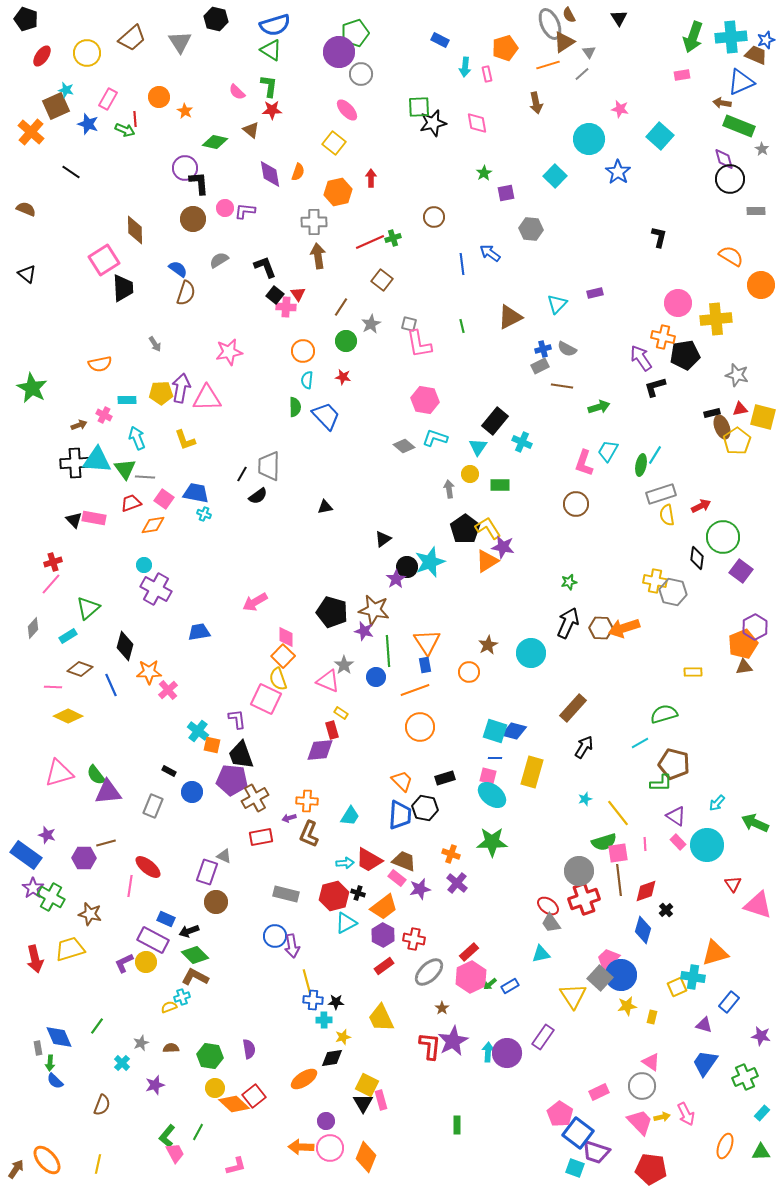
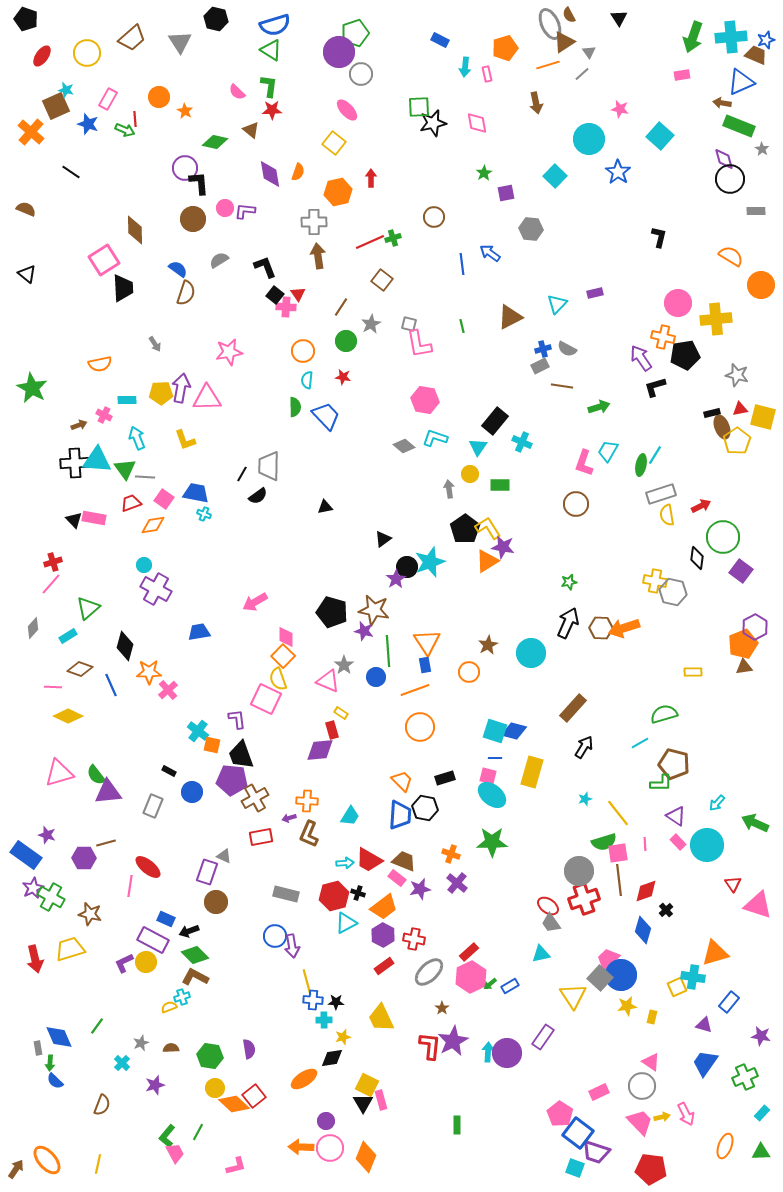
purple star at (33, 888): rotated 10 degrees clockwise
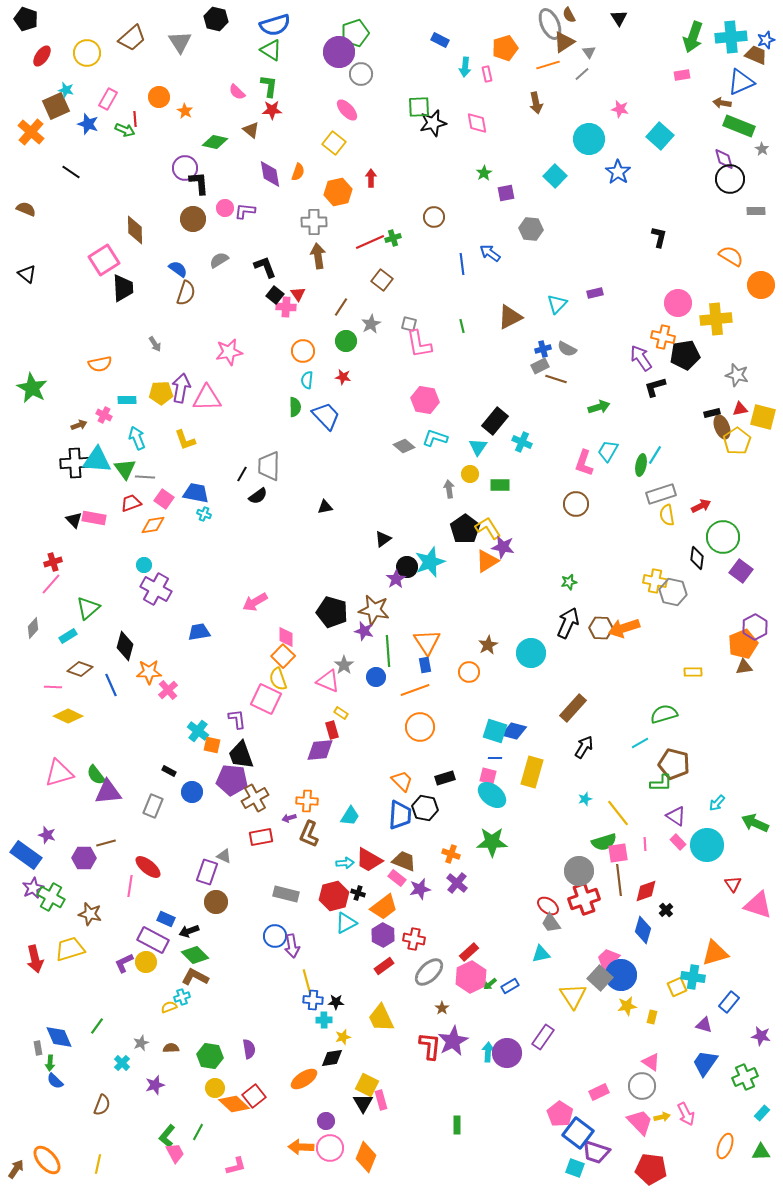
brown line at (562, 386): moved 6 px left, 7 px up; rotated 10 degrees clockwise
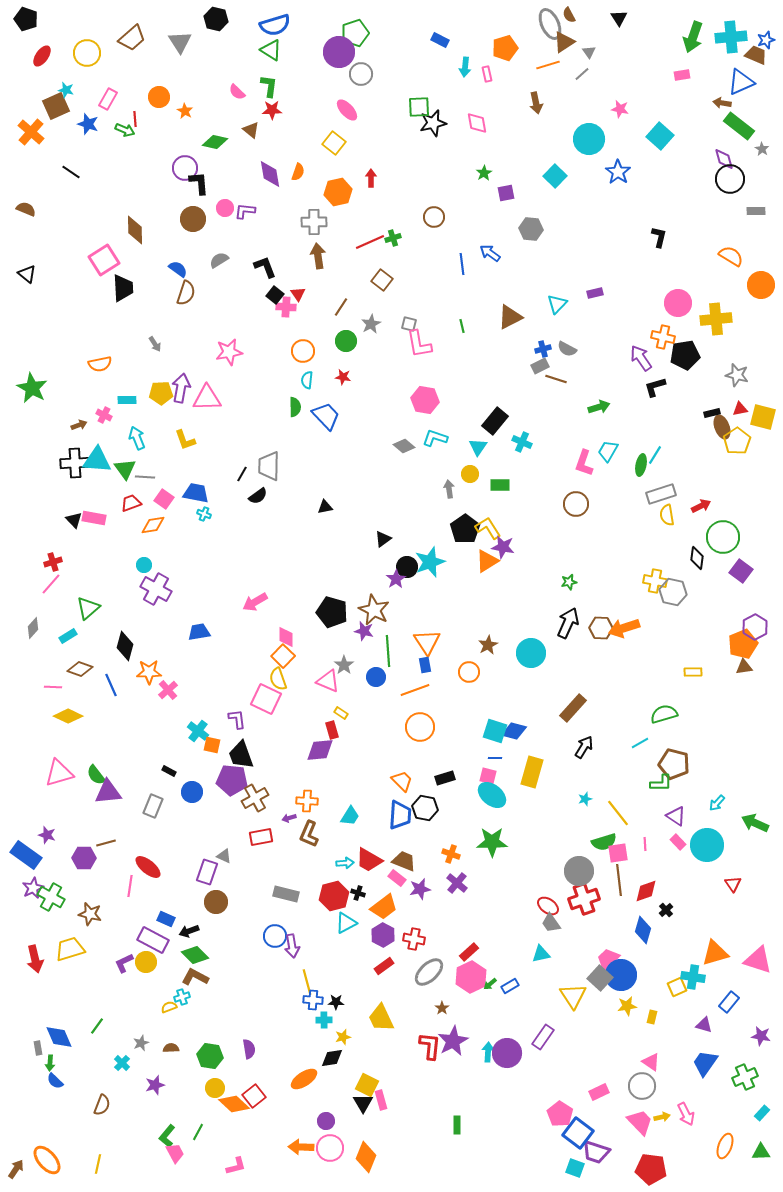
green rectangle at (739, 126): rotated 16 degrees clockwise
brown star at (374, 610): rotated 16 degrees clockwise
pink triangle at (758, 905): moved 55 px down
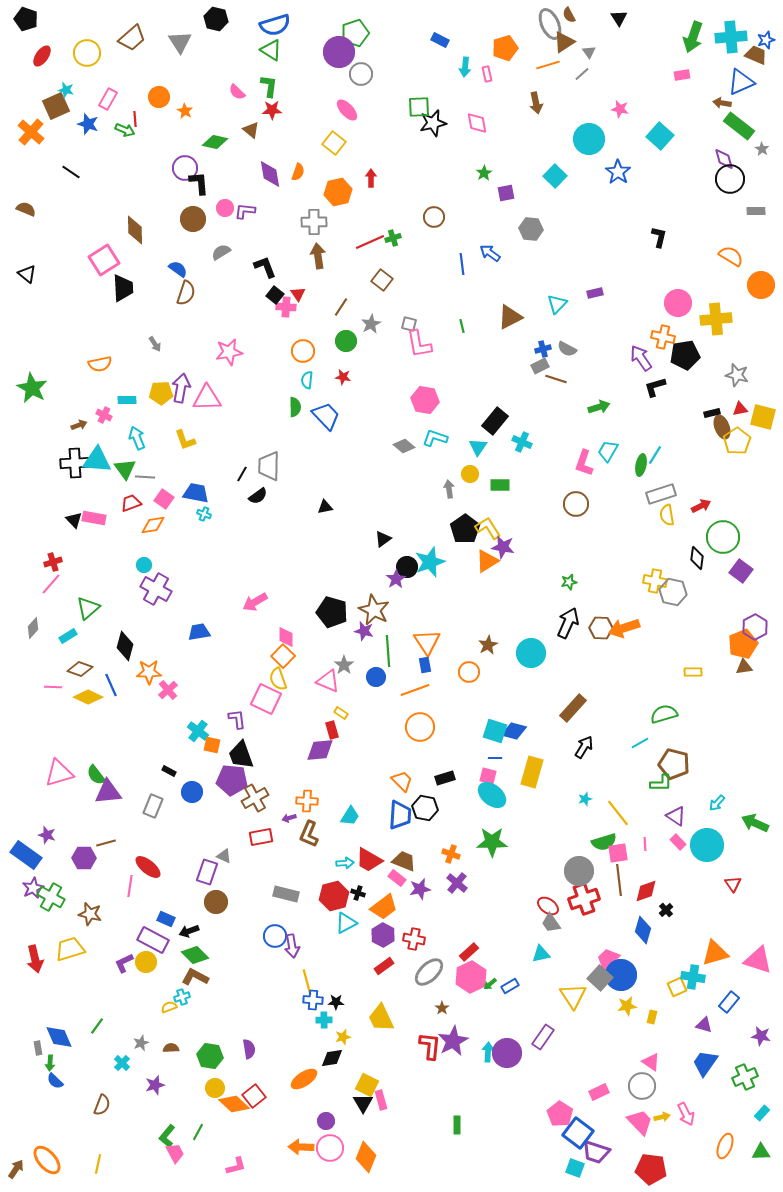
gray semicircle at (219, 260): moved 2 px right, 8 px up
yellow diamond at (68, 716): moved 20 px right, 19 px up
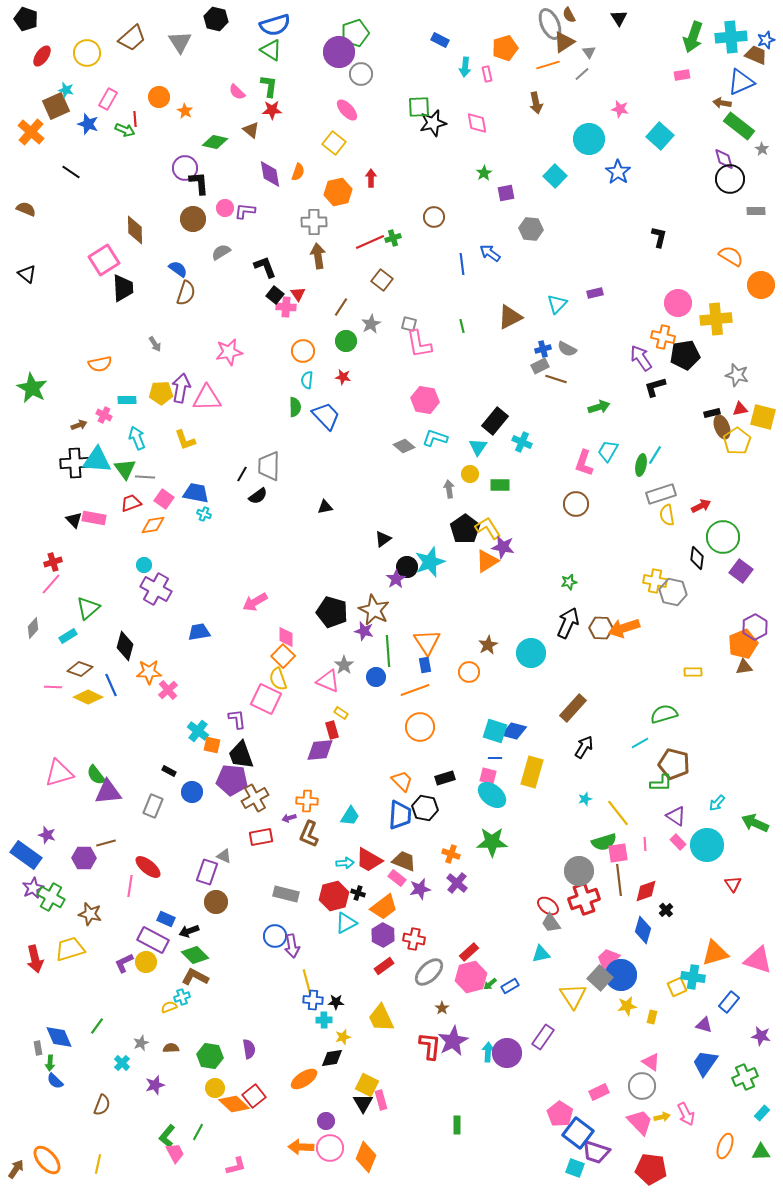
pink hexagon at (471, 977): rotated 12 degrees clockwise
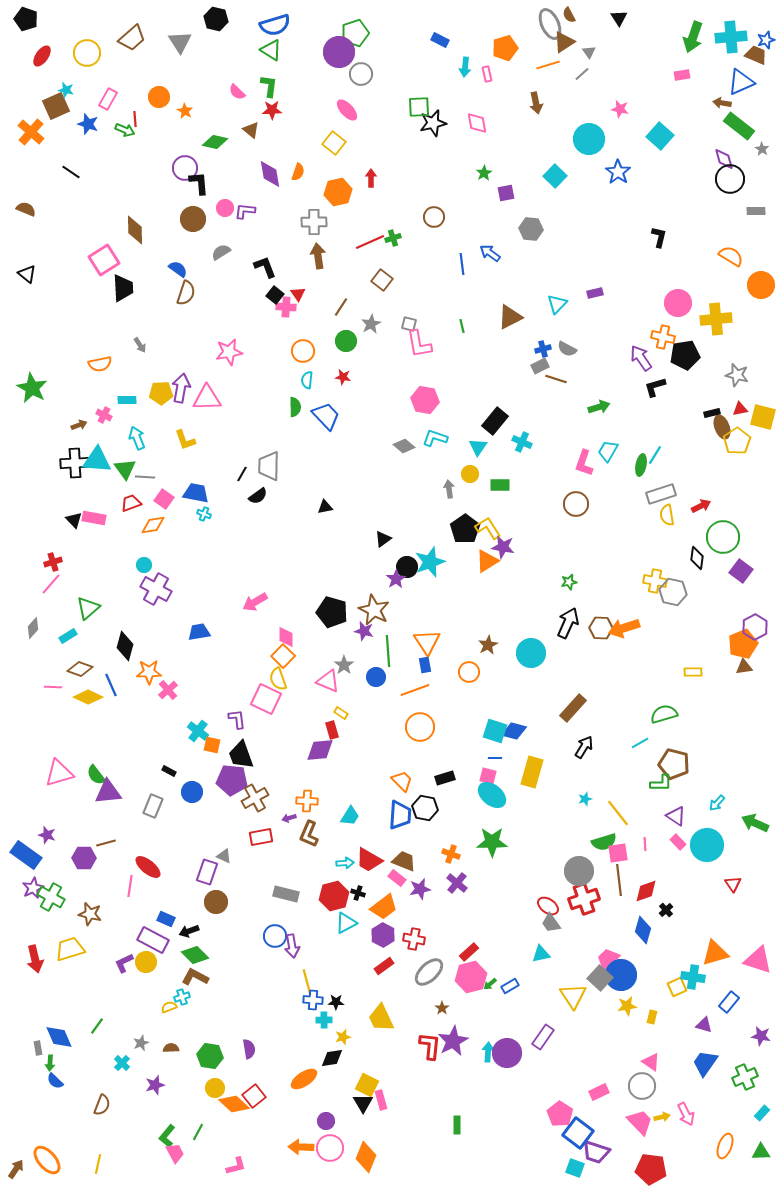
gray arrow at (155, 344): moved 15 px left, 1 px down
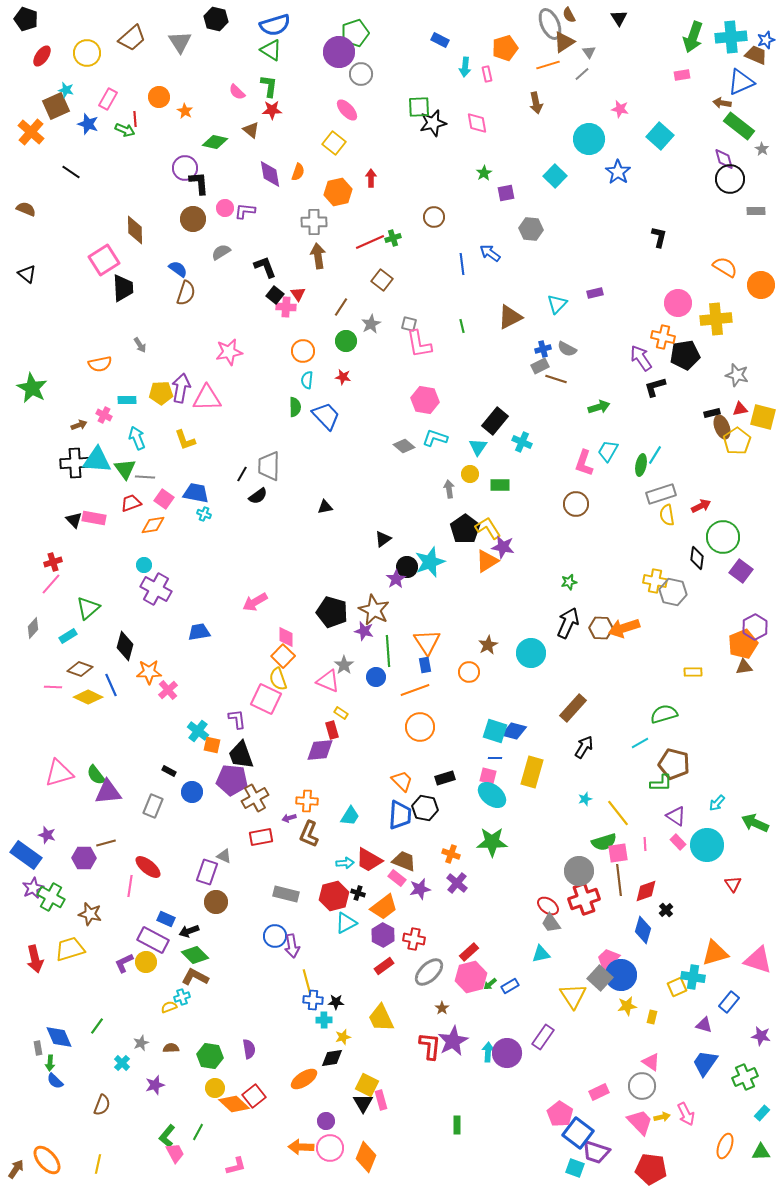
orange semicircle at (731, 256): moved 6 px left, 11 px down
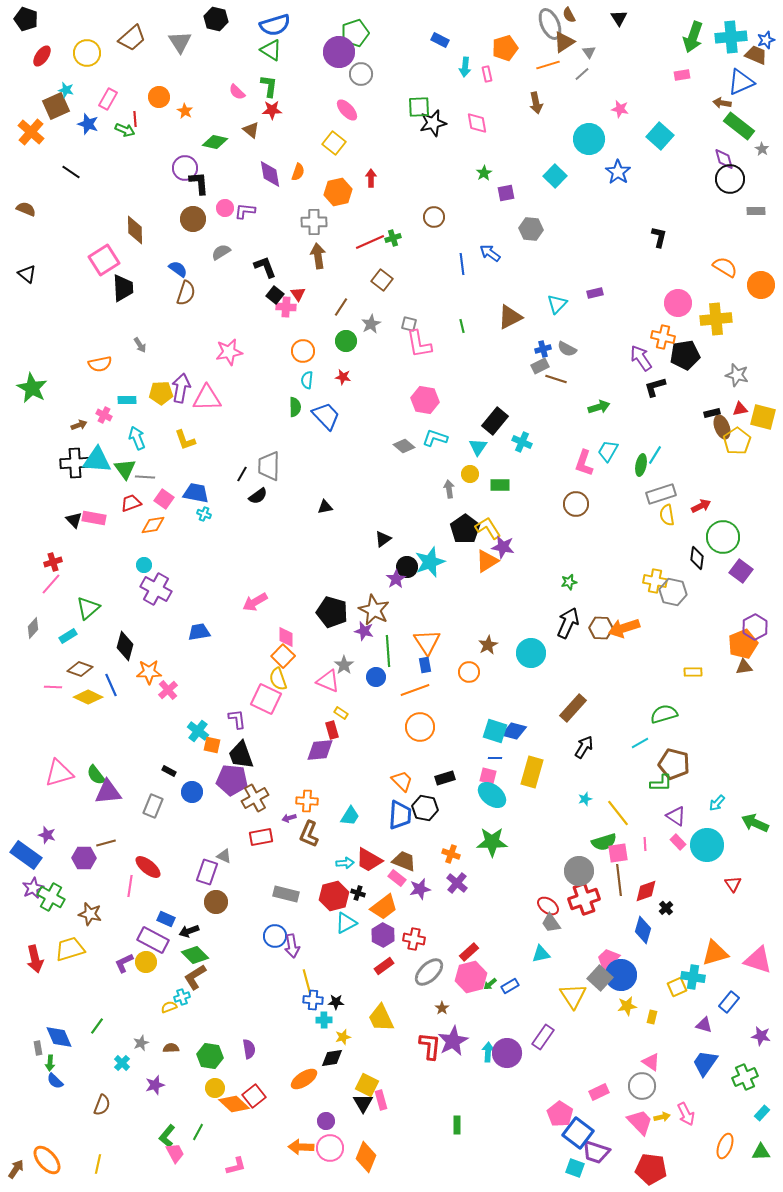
black cross at (666, 910): moved 2 px up
brown L-shape at (195, 977): rotated 60 degrees counterclockwise
